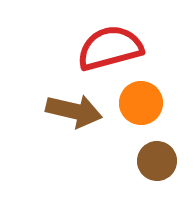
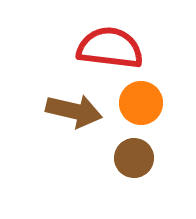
red semicircle: rotated 22 degrees clockwise
brown circle: moved 23 px left, 3 px up
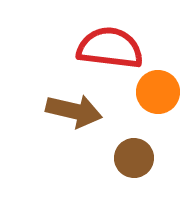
orange circle: moved 17 px right, 11 px up
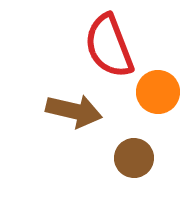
red semicircle: moved 1 px left, 2 px up; rotated 118 degrees counterclockwise
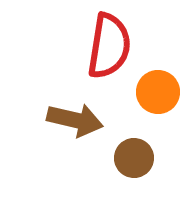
red semicircle: rotated 150 degrees counterclockwise
brown arrow: moved 1 px right, 9 px down
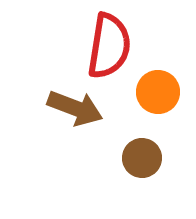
brown arrow: moved 12 px up; rotated 8 degrees clockwise
brown circle: moved 8 px right
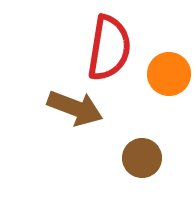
red semicircle: moved 2 px down
orange circle: moved 11 px right, 18 px up
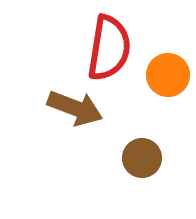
orange circle: moved 1 px left, 1 px down
